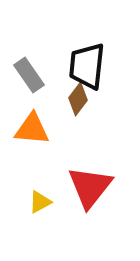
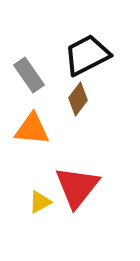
black trapezoid: moved 11 px up; rotated 57 degrees clockwise
red triangle: moved 13 px left
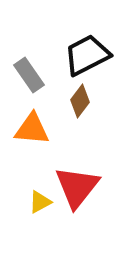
brown diamond: moved 2 px right, 2 px down
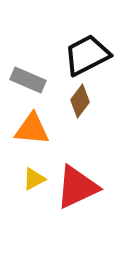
gray rectangle: moved 1 px left, 5 px down; rotated 32 degrees counterclockwise
red triangle: rotated 27 degrees clockwise
yellow triangle: moved 6 px left, 23 px up
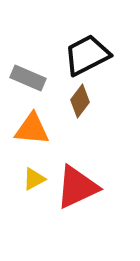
gray rectangle: moved 2 px up
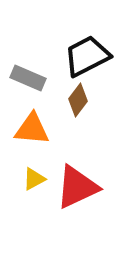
black trapezoid: moved 1 px down
brown diamond: moved 2 px left, 1 px up
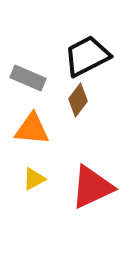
red triangle: moved 15 px right
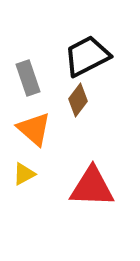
gray rectangle: rotated 48 degrees clockwise
orange triangle: moved 2 px right; rotated 36 degrees clockwise
yellow triangle: moved 10 px left, 5 px up
red triangle: rotated 27 degrees clockwise
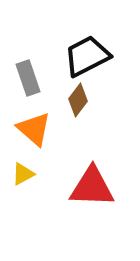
yellow triangle: moved 1 px left
